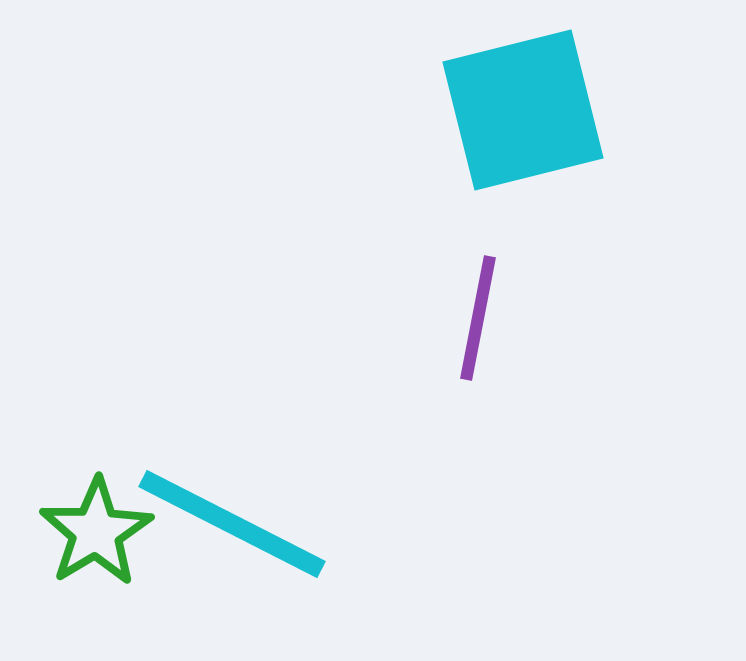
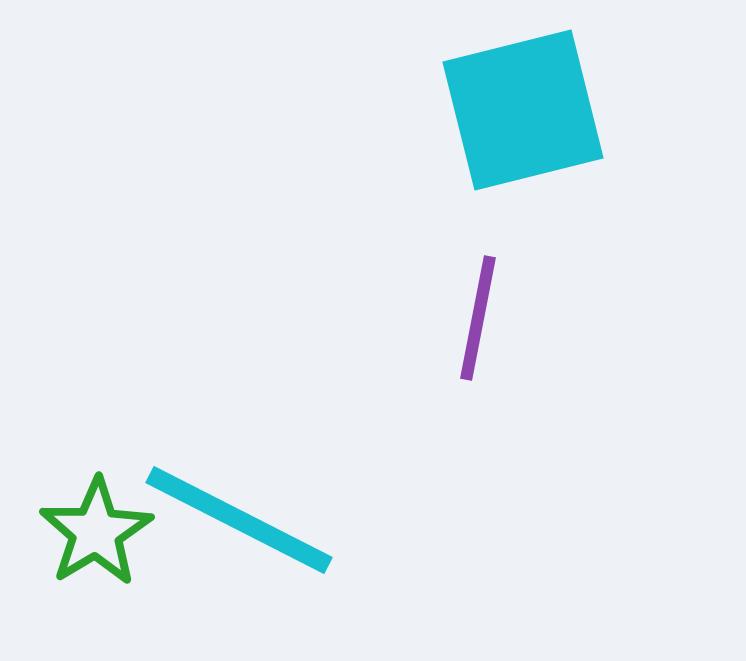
cyan line: moved 7 px right, 4 px up
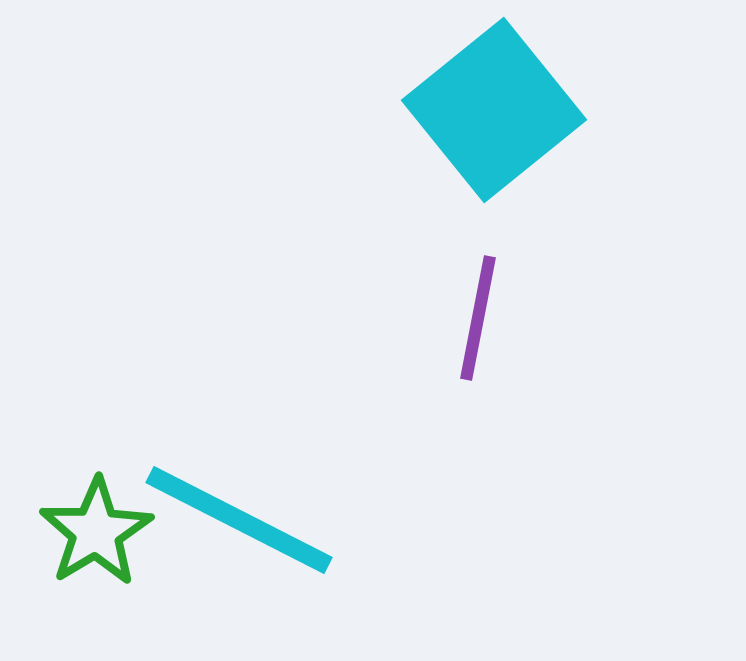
cyan square: moved 29 px left; rotated 25 degrees counterclockwise
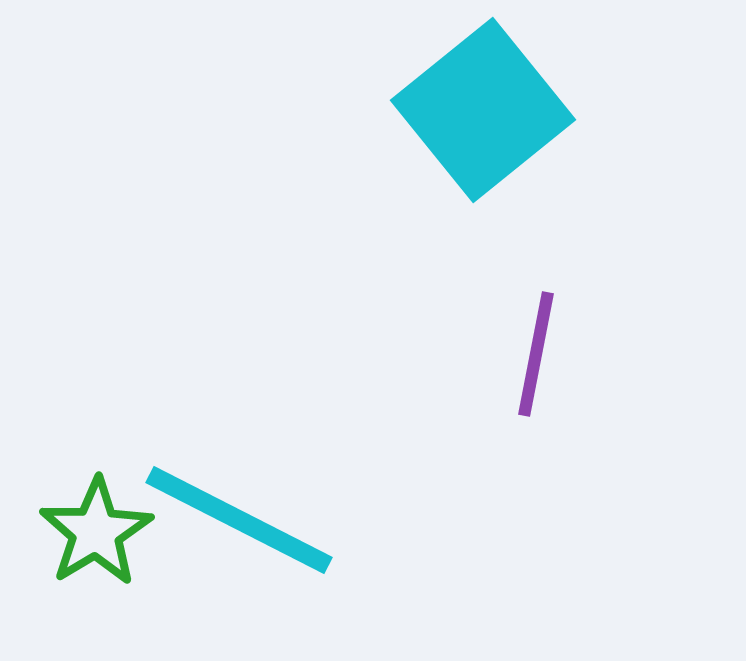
cyan square: moved 11 px left
purple line: moved 58 px right, 36 px down
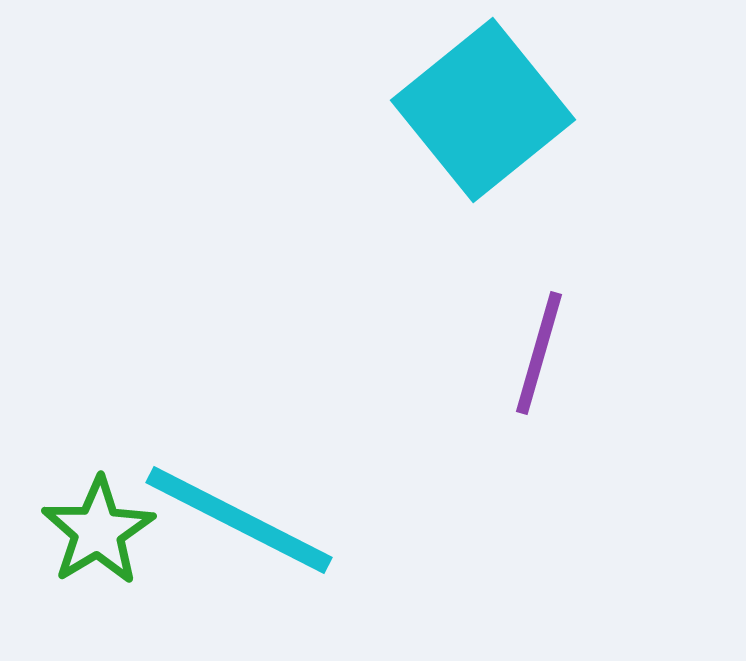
purple line: moved 3 px right, 1 px up; rotated 5 degrees clockwise
green star: moved 2 px right, 1 px up
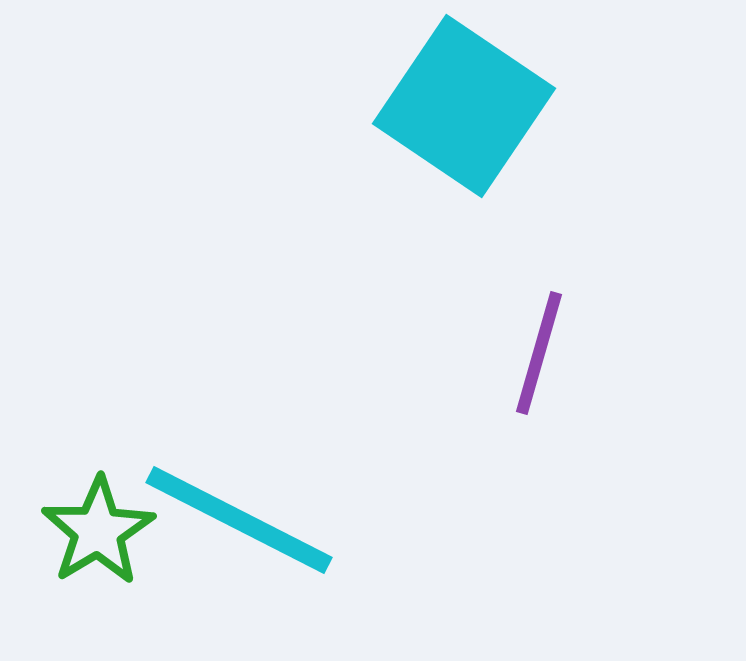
cyan square: moved 19 px left, 4 px up; rotated 17 degrees counterclockwise
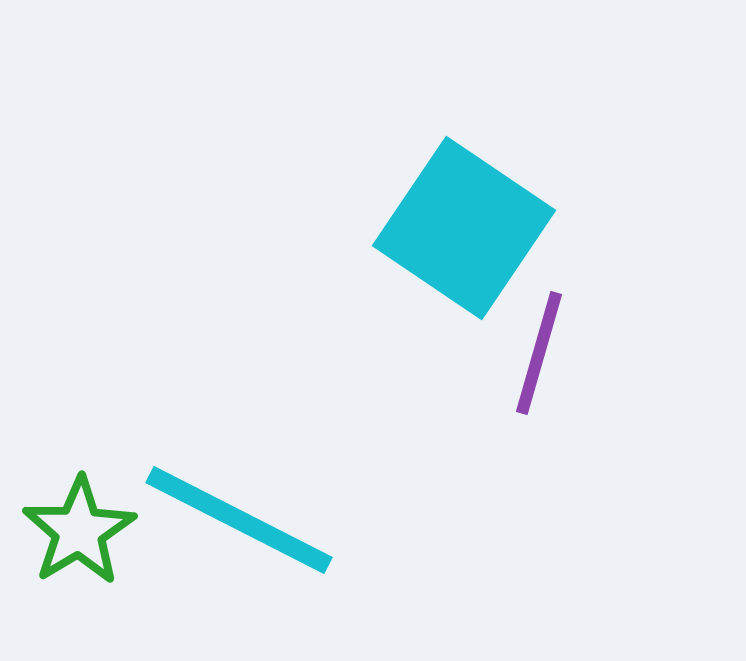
cyan square: moved 122 px down
green star: moved 19 px left
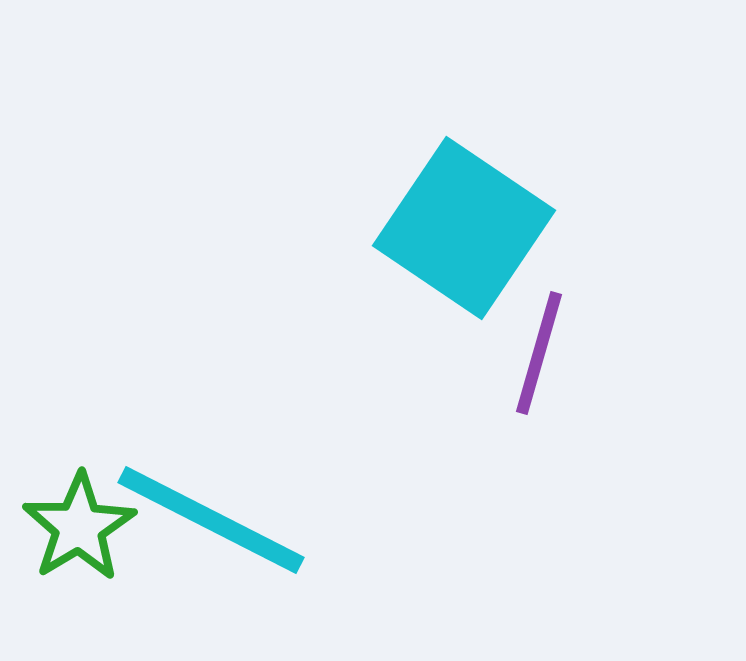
cyan line: moved 28 px left
green star: moved 4 px up
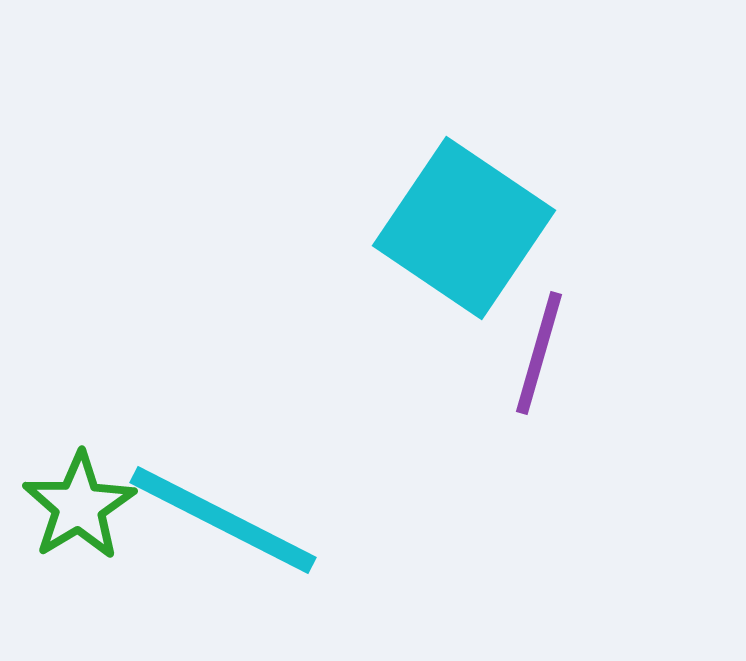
cyan line: moved 12 px right
green star: moved 21 px up
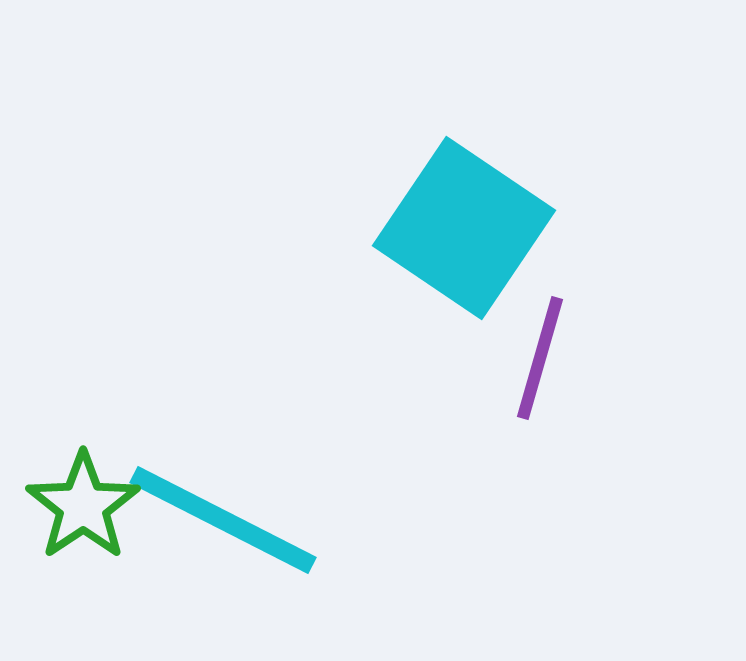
purple line: moved 1 px right, 5 px down
green star: moved 4 px right; rotated 3 degrees counterclockwise
